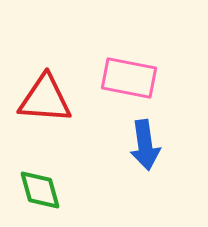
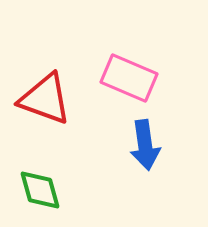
pink rectangle: rotated 12 degrees clockwise
red triangle: rotated 16 degrees clockwise
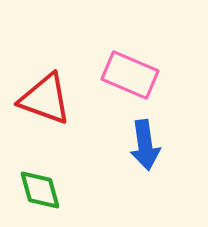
pink rectangle: moved 1 px right, 3 px up
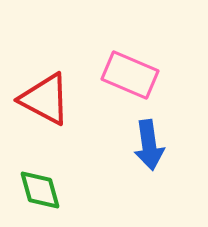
red triangle: rotated 8 degrees clockwise
blue arrow: moved 4 px right
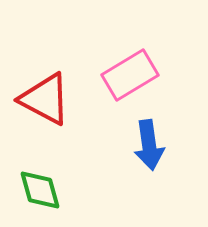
pink rectangle: rotated 54 degrees counterclockwise
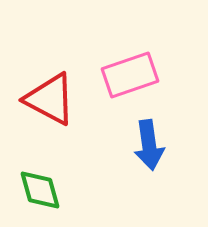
pink rectangle: rotated 12 degrees clockwise
red triangle: moved 5 px right
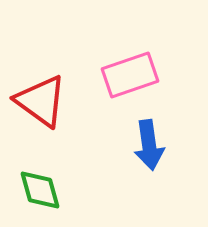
red triangle: moved 9 px left, 2 px down; rotated 8 degrees clockwise
